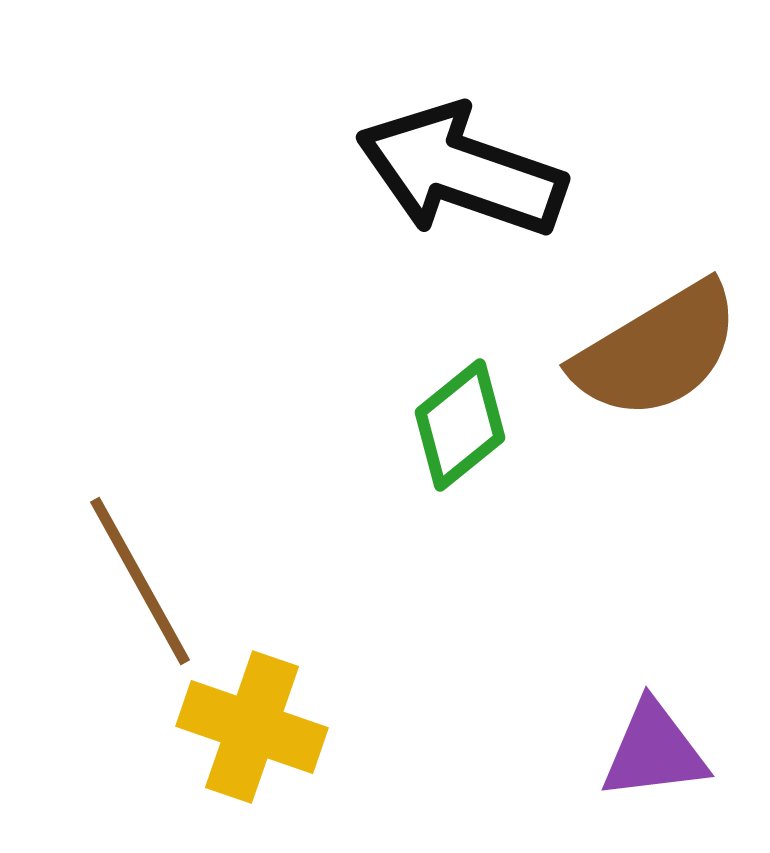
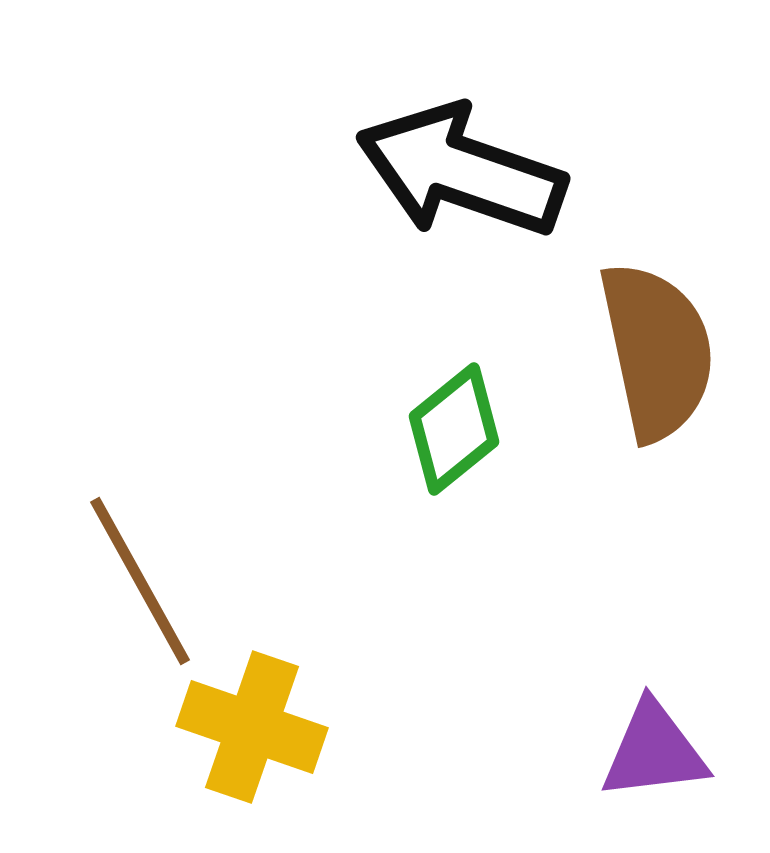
brown semicircle: rotated 71 degrees counterclockwise
green diamond: moved 6 px left, 4 px down
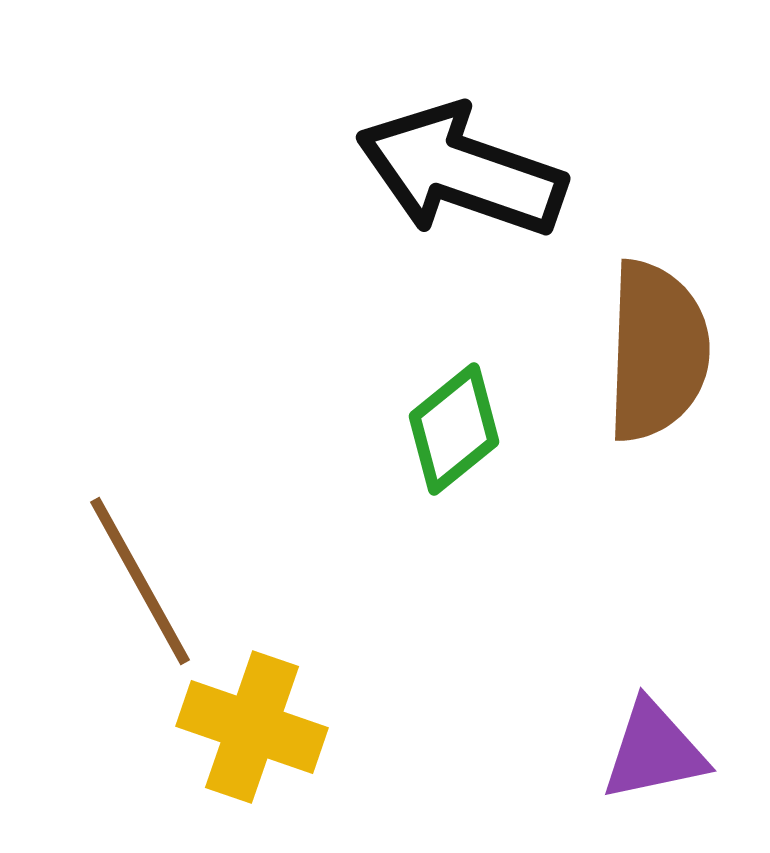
brown semicircle: rotated 14 degrees clockwise
purple triangle: rotated 5 degrees counterclockwise
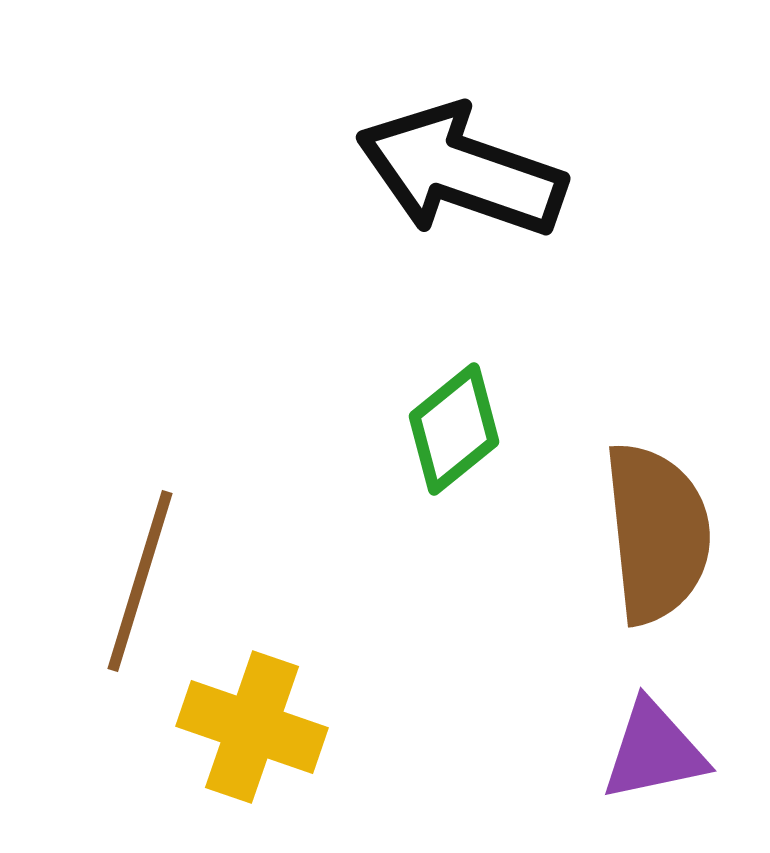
brown semicircle: moved 182 px down; rotated 8 degrees counterclockwise
brown line: rotated 46 degrees clockwise
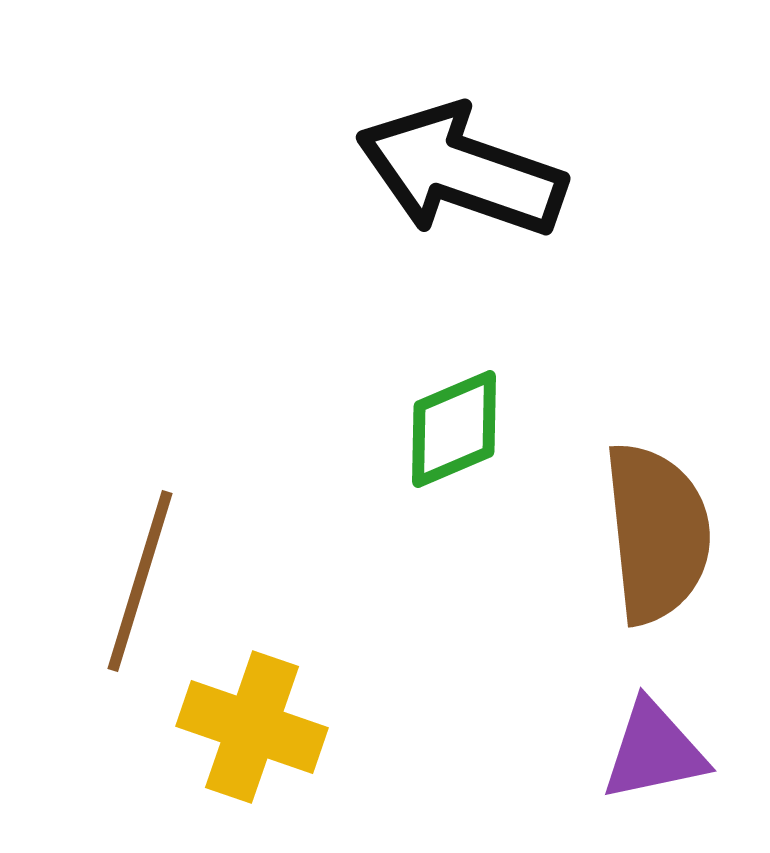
green diamond: rotated 16 degrees clockwise
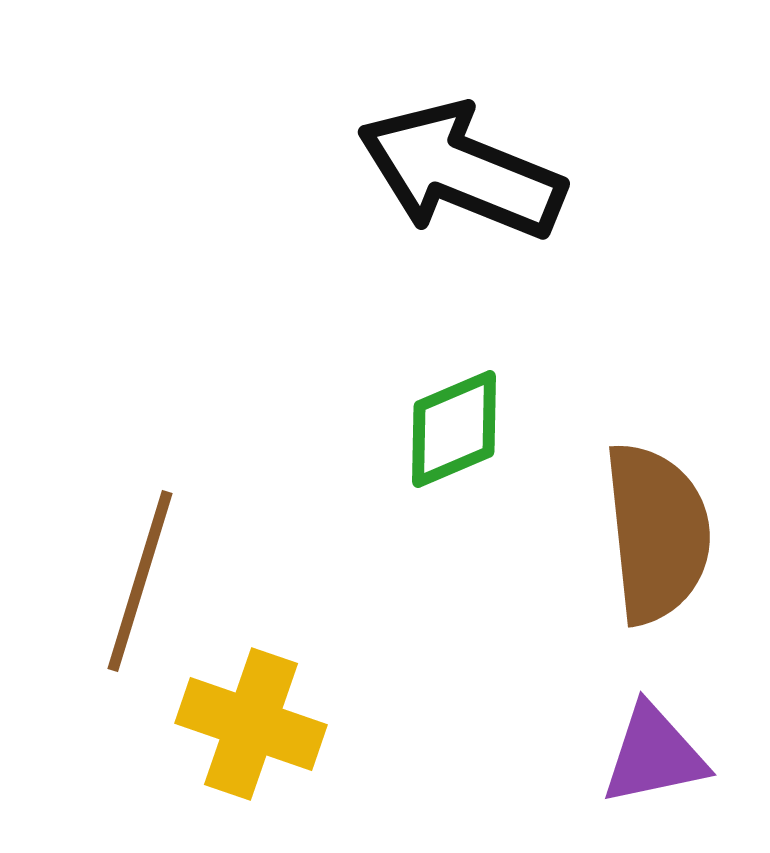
black arrow: rotated 3 degrees clockwise
yellow cross: moved 1 px left, 3 px up
purple triangle: moved 4 px down
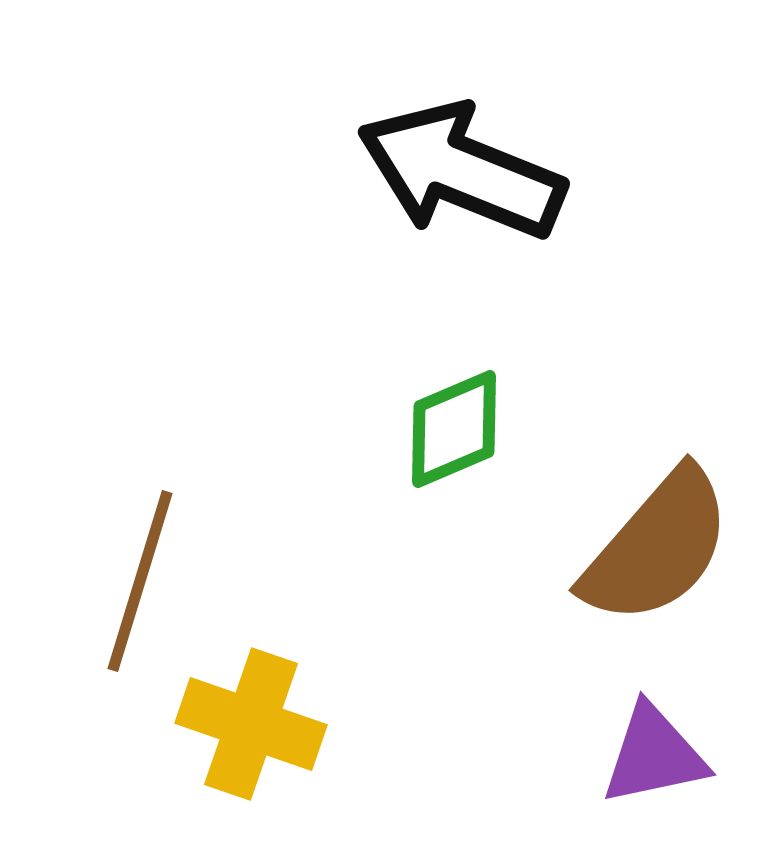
brown semicircle: moved 14 px down; rotated 47 degrees clockwise
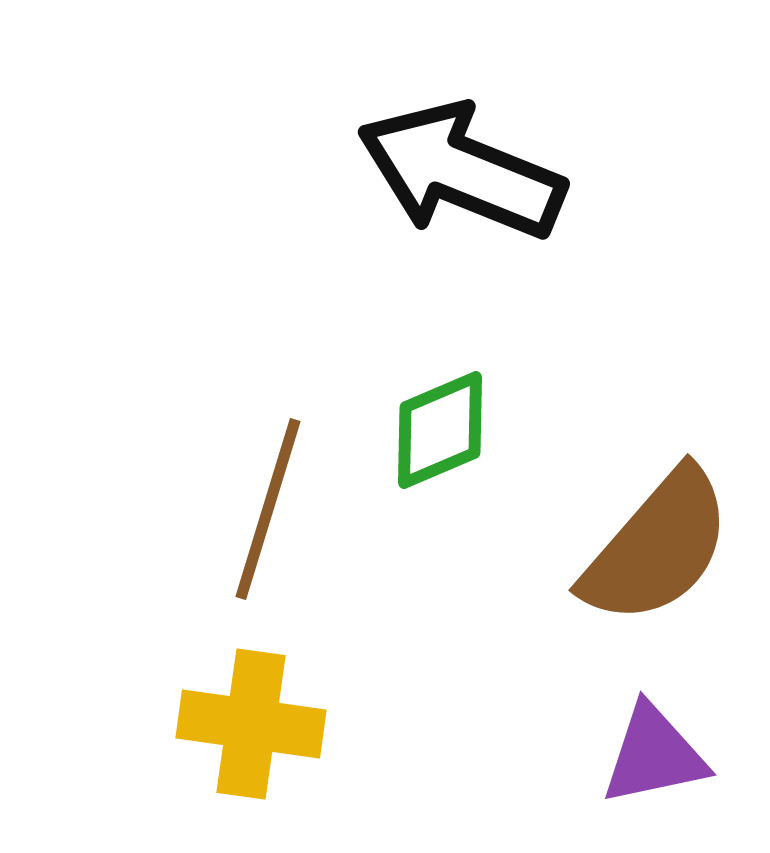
green diamond: moved 14 px left, 1 px down
brown line: moved 128 px right, 72 px up
yellow cross: rotated 11 degrees counterclockwise
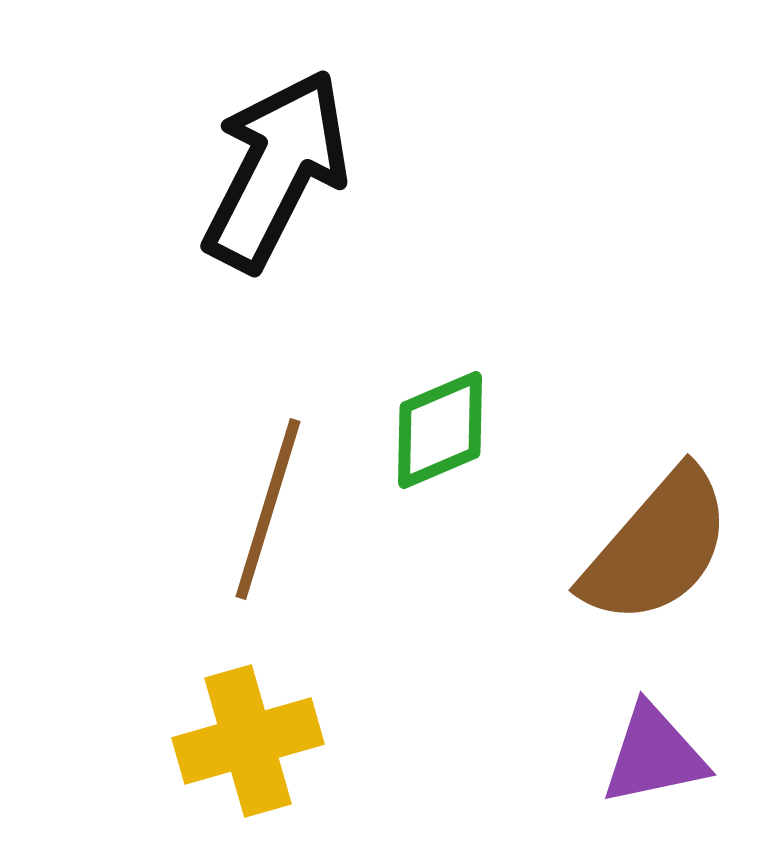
black arrow: moved 185 px left, 1 px up; rotated 95 degrees clockwise
yellow cross: moved 3 px left, 17 px down; rotated 24 degrees counterclockwise
